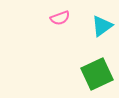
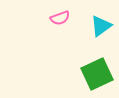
cyan triangle: moved 1 px left
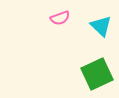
cyan triangle: rotated 40 degrees counterclockwise
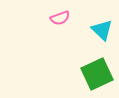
cyan triangle: moved 1 px right, 4 px down
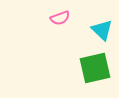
green square: moved 2 px left, 6 px up; rotated 12 degrees clockwise
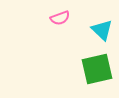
green square: moved 2 px right, 1 px down
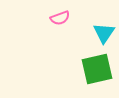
cyan triangle: moved 2 px right, 3 px down; rotated 20 degrees clockwise
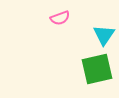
cyan triangle: moved 2 px down
